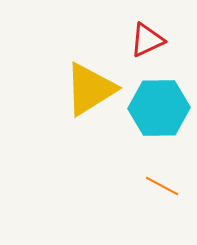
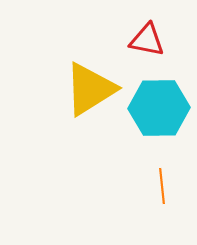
red triangle: rotated 36 degrees clockwise
orange line: rotated 56 degrees clockwise
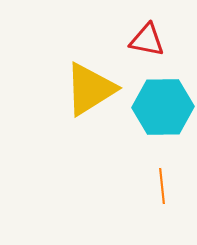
cyan hexagon: moved 4 px right, 1 px up
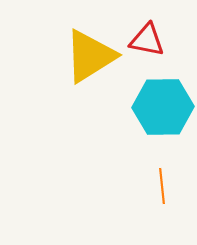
yellow triangle: moved 33 px up
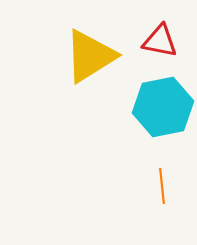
red triangle: moved 13 px right, 1 px down
cyan hexagon: rotated 10 degrees counterclockwise
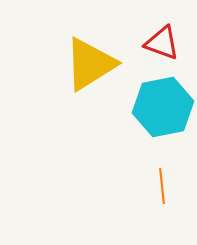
red triangle: moved 2 px right, 2 px down; rotated 9 degrees clockwise
yellow triangle: moved 8 px down
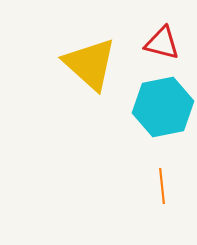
red triangle: rotated 6 degrees counterclockwise
yellow triangle: rotated 46 degrees counterclockwise
